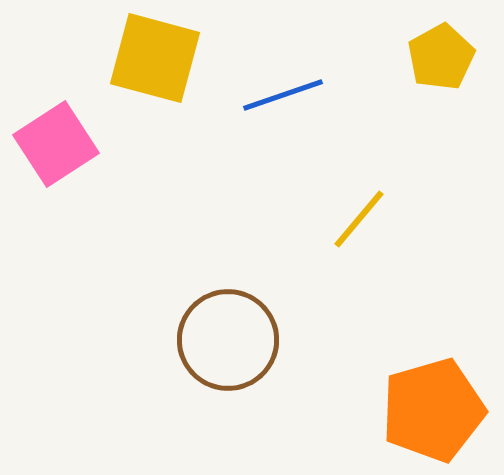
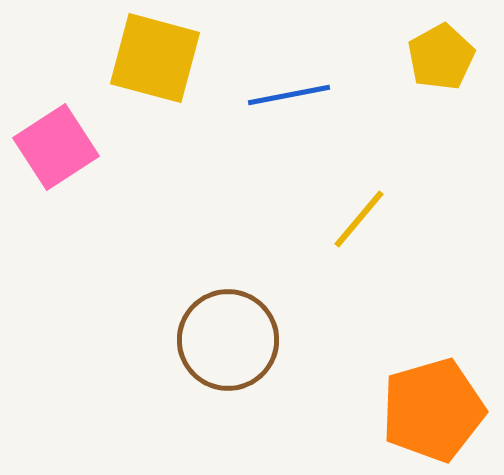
blue line: moved 6 px right; rotated 8 degrees clockwise
pink square: moved 3 px down
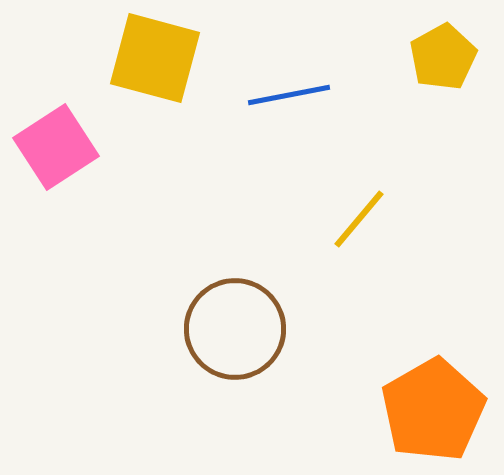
yellow pentagon: moved 2 px right
brown circle: moved 7 px right, 11 px up
orange pentagon: rotated 14 degrees counterclockwise
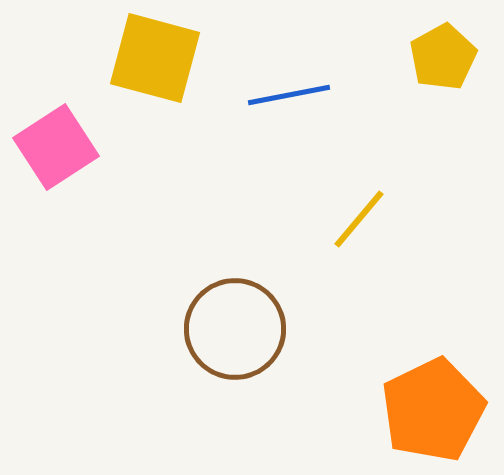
orange pentagon: rotated 4 degrees clockwise
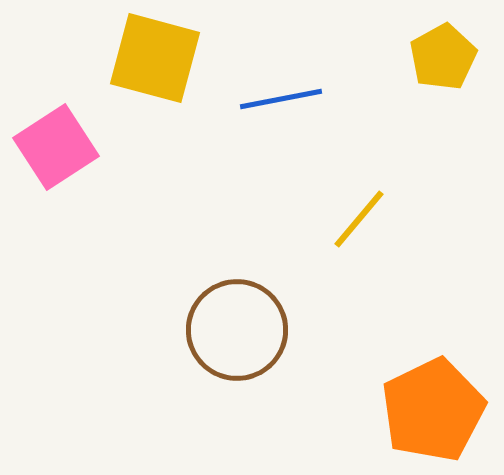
blue line: moved 8 px left, 4 px down
brown circle: moved 2 px right, 1 px down
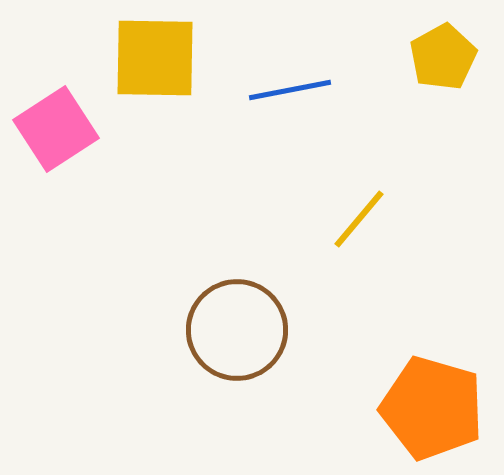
yellow square: rotated 14 degrees counterclockwise
blue line: moved 9 px right, 9 px up
pink square: moved 18 px up
orange pentagon: moved 1 px left, 2 px up; rotated 30 degrees counterclockwise
